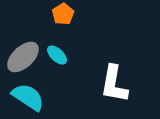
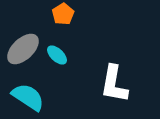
gray ellipse: moved 8 px up
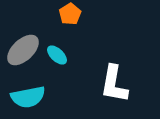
orange pentagon: moved 7 px right
gray ellipse: moved 1 px down
cyan semicircle: rotated 136 degrees clockwise
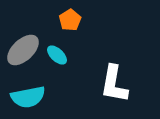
orange pentagon: moved 6 px down
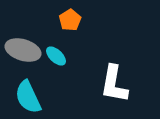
gray ellipse: rotated 60 degrees clockwise
cyan ellipse: moved 1 px left, 1 px down
cyan semicircle: rotated 76 degrees clockwise
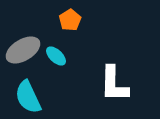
gray ellipse: rotated 48 degrees counterclockwise
white L-shape: rotated 9 degrees counterclockwise
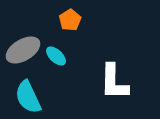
white L-shape: moved 2 px up
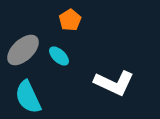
gray ellipse: rotated 12 degrees counterclockwise
cyan ellipse: moved 3 px right
white L-shape: moved 1 px down; rotated 66 degrees counterclockwise
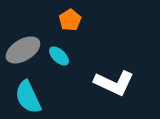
gray ellipse: rotated 12 degrees clockwise
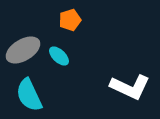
orange pentagon: rotated 15 degrees clockwise
white L-shape: moved 16 px right, 4 px down
cyan semicircle: moved 1 px right, 2 px up
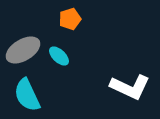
orange pentagon: moved 1 px up
cyan semicircle: moved 2 px left
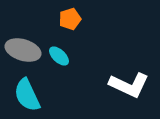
gray ellipse: rotated 48 degrees clockwise
white L-shape: moved 1 px left, 2 px up
